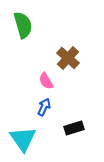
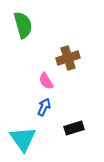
brown cross: rotated 30 degrees clockwise
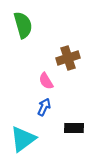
black rectangle: rotated 18 degrees clockwise
cyan triangle: rotated 28 degrees clockwise
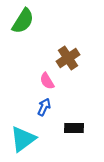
green semicircle: moved 4 px up; rotated 48 degrees clockwise
brown cross: rotated 15 degrees counterclockwise
pink semicircle: moved 1 px right
